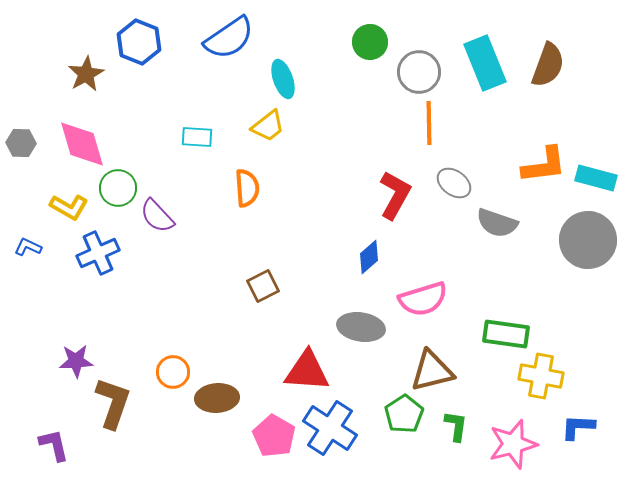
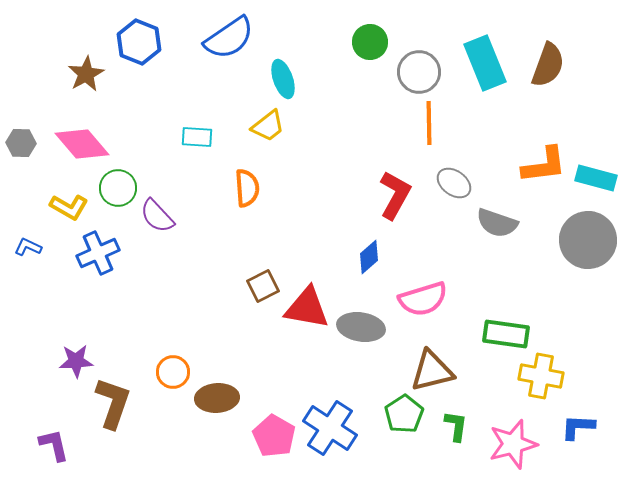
pink diamond at (82, 144): rotated 24 degrees counterclockwise
red triangle at (307, 371): moved 63 px up; rotated 6 degrees clockwise
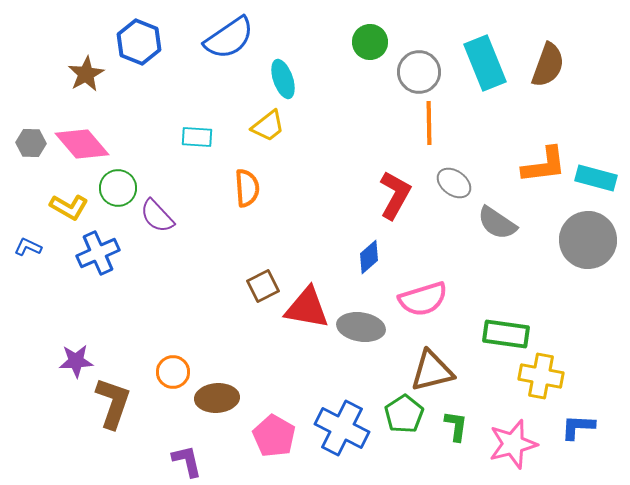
gray hexagon at (21, 143): moved 10 px right
gray semicircle at (497, 223): rotated 15 degrees clockwise
blue cross at (330, 428): moved 12 px right; rotated 6 degrees counterclockwise
purple L-shape at (54, 445): moved 133 px right, 16 px down
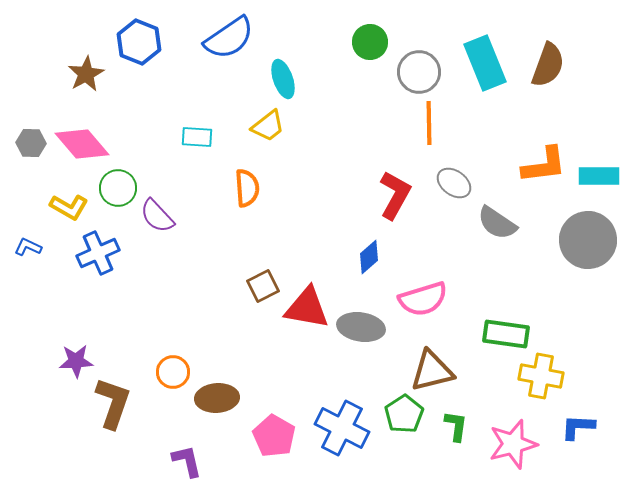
cyan rectangle at (596, 178): moved 3 px right, 2 px up; rotated 15 degrees counterclockwise
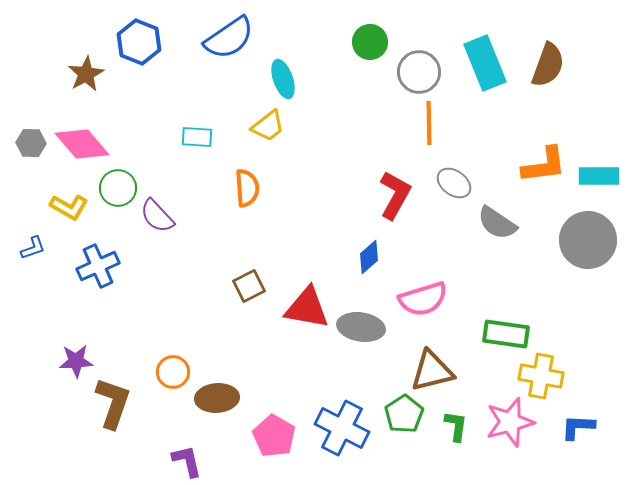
blue L-shape at (28, 247): moved 5 px right, 1 px down; rotated 136 degrees clockwise
blue cross at (98, 253): moved 13 px down
brown square at (263, 286): moved 14 px left
pink star at (513, 444): moved 3 px left, 22 px up
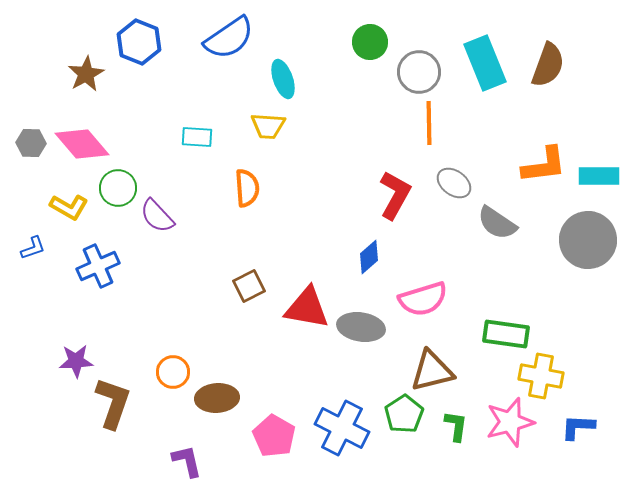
yellow trapezoid at (268, 126): rotated 42 degrees clockwise
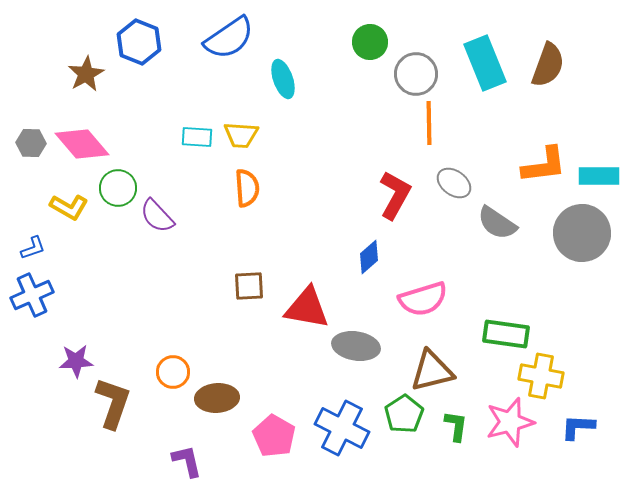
gray circle at (419, 72): moved 3 px left, 2 px down
yellow trapezoid at (268, 126): moved 27 px left, 9 px down
gray circle at (588, 240): moved 6 px left, 7 px up
blue cross at (98, 266): moved 66 px left, 29 px down
brown square at (249, 286): rotated 24 degrees clockwise
gray ellipse at (361, 327): moved 5 px left, 19 px down
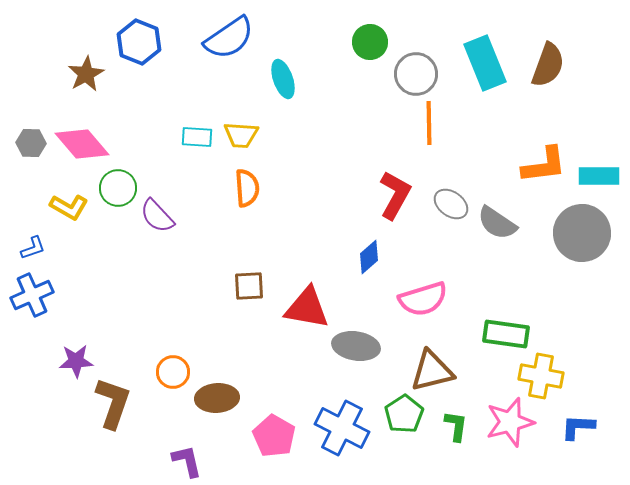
gray ellipse at (454, 183): moved 3 px left, 21 px down
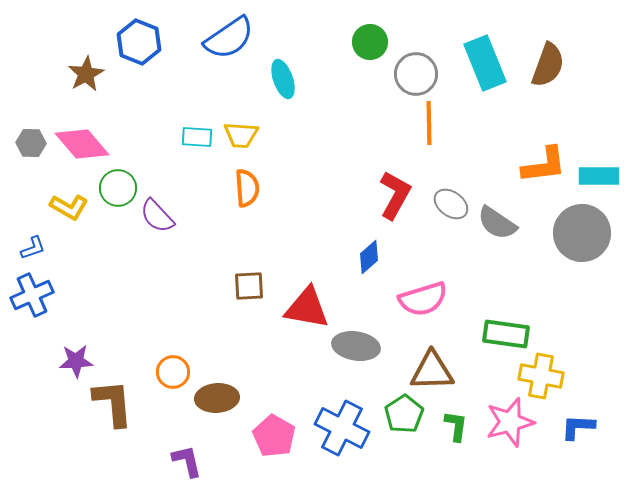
brown triangle at (432, 371): rotated 12 degrees clockwise
brown L-shape at (113, 403): rotated 24 degrees counterclockwise
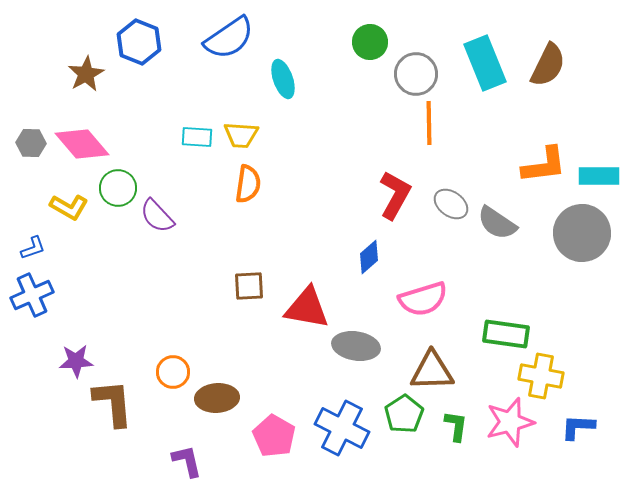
brown semicircle at (548, 65): rotated 6 degrees clockwise
orange semicircle at (247, 188): moved 1 px right, 4 px up; rotated 12 degrees clockwise
